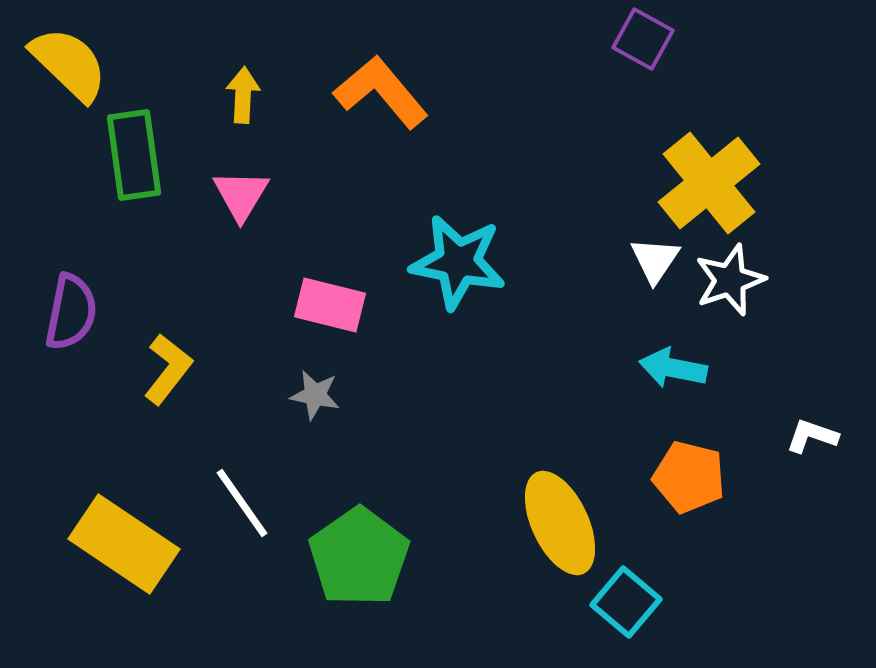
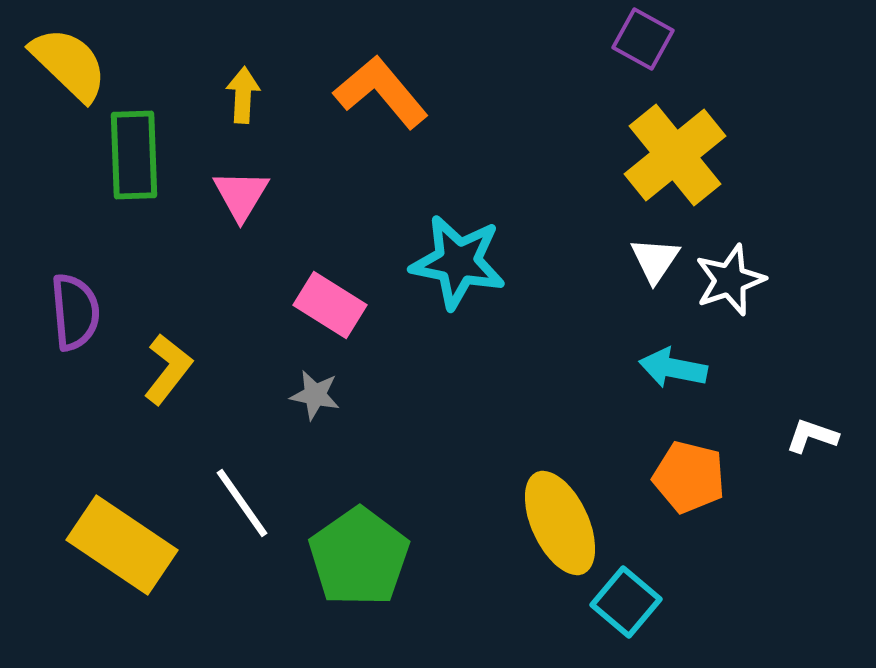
green rectangle: rotated 6 degrees clockwise
yellow cross: moved 34 px left, 28 px up
pink rectangle: rotated 18 degrees clockwise
purple semicircle: moved 4 px right; rotated 16 degrees counterclockwise
yellow rectangle: moved 2 px left, 1 px down
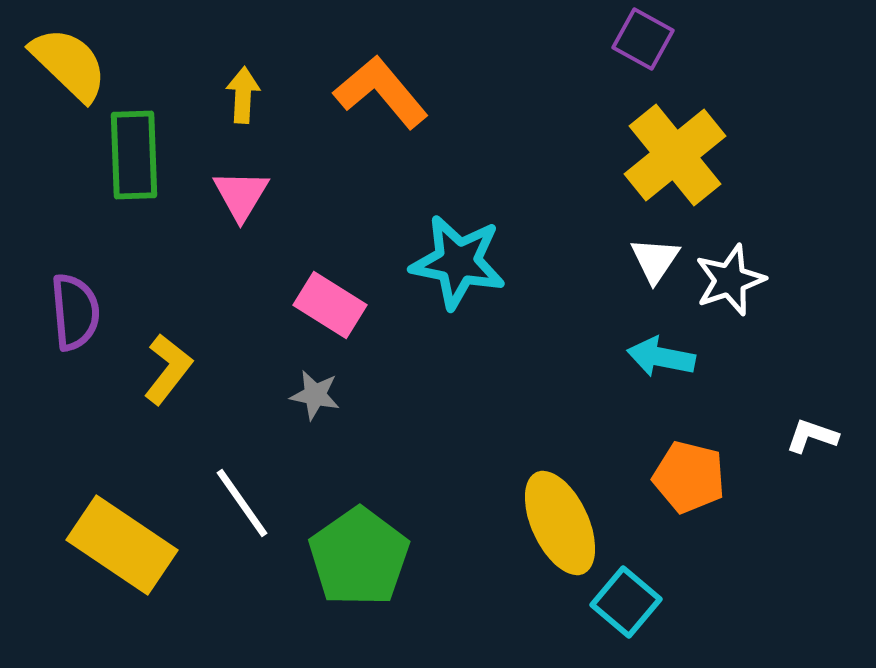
cyan arrow: moved 12 px left, 11 px up
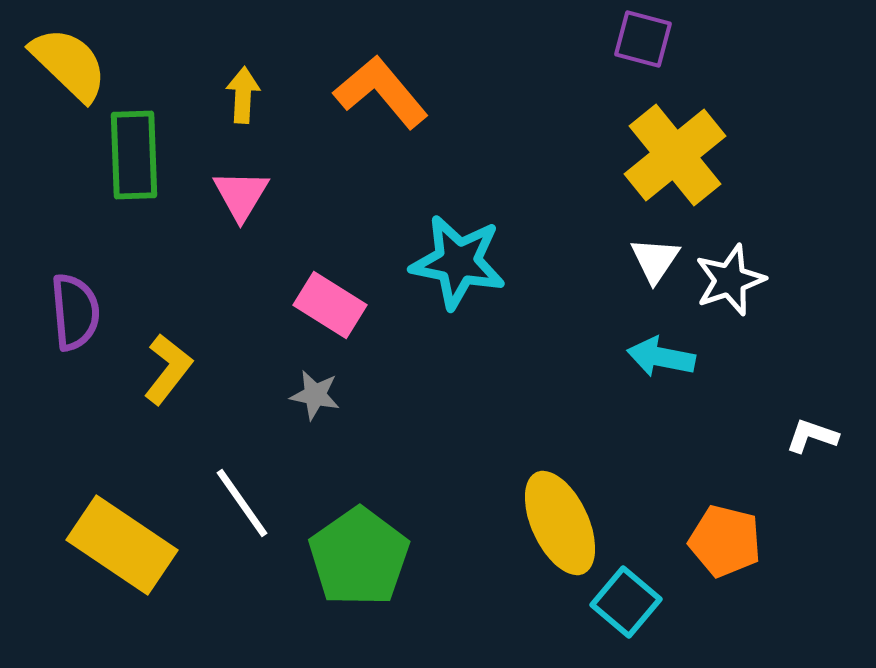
purple square: rotated 14 degrees counterclockwise
orange pentagon: moved 36 px right, 64 px down
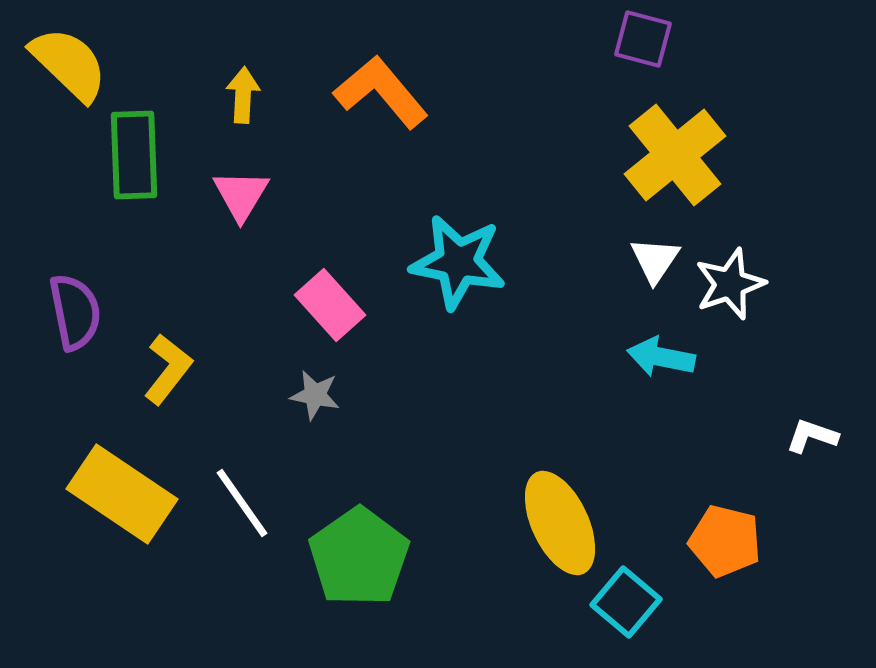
white star: moved 4 px down
pink rectangle: rotated 16 degrees clockwise
purple semicircle: rotated 6 degrees counterclockwise
yellow rectangle: moved 51 px up
